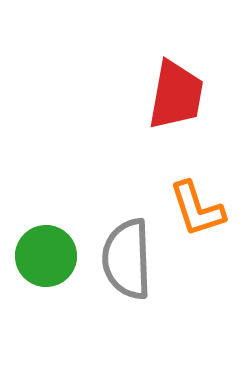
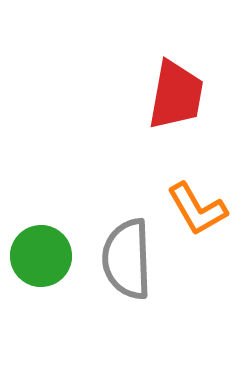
orange L-shape: rotated 12 degrees counterclockwise
green circle: moved 5 px left
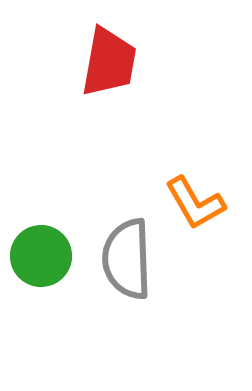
red trapezoid: moved 67 px left, 33 px up
orange L-shape: moved 2 px left, 6 px up
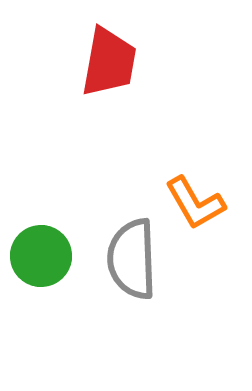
gray semicircle: moved 5 px right
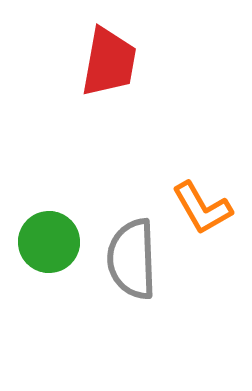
orange L-shape: moved 7 px right, 5 px down
green circle: moved 8 px right, 14 px up
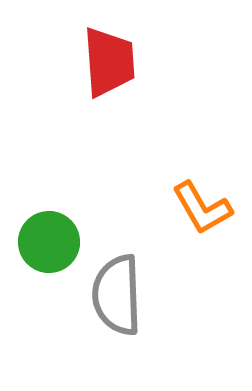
red trapezoid: rotated 14 degrees counterclockwise
gray semicircle: moved 15 px left, 36 px down
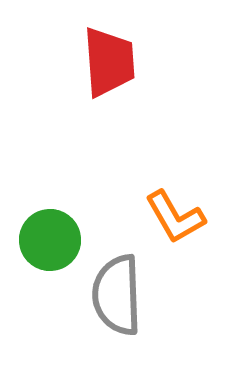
orange L-shape: moved 27 px left, 9 px down
green circle: moved 1 px right, 2 px up
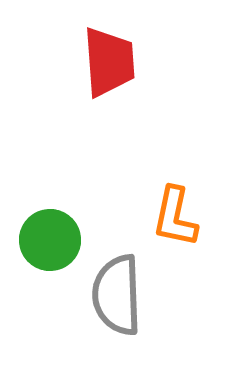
orange L-shape: rotated 42 degrees clockwise
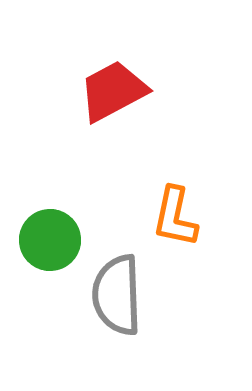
red trapezoid: moved 4 px right, 29 px down; rotated 114 degrees counterclockwise
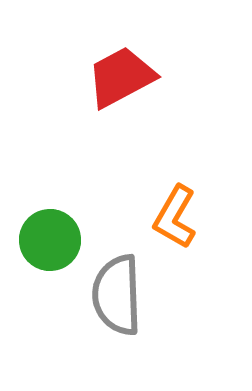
red trapezoid: moved 8 px right, 14 px up
orange L-shape: rotated 18 degrees clockwise
